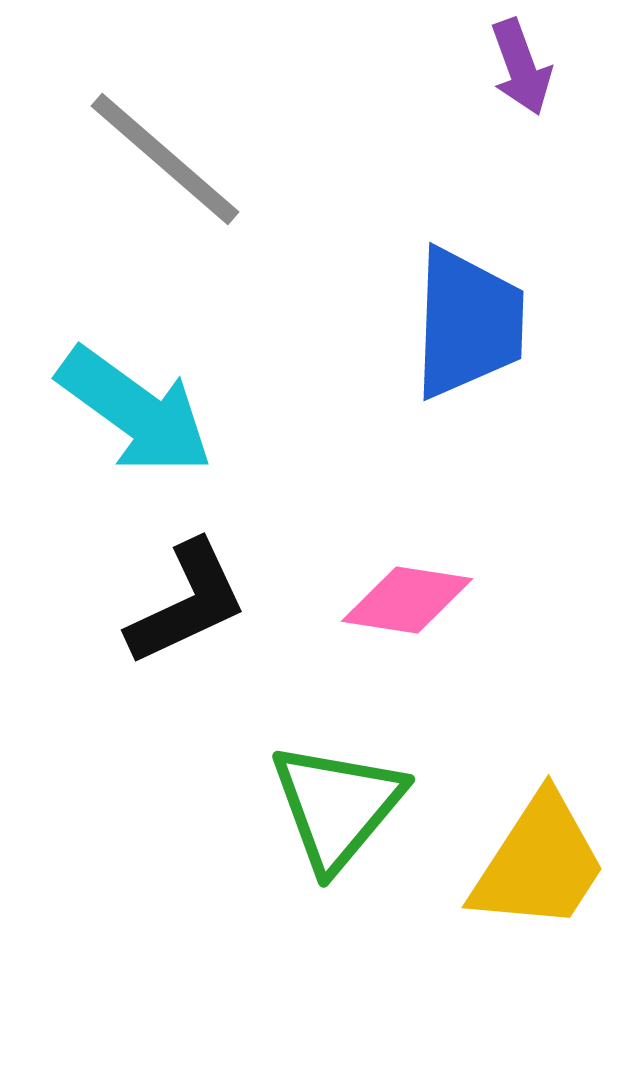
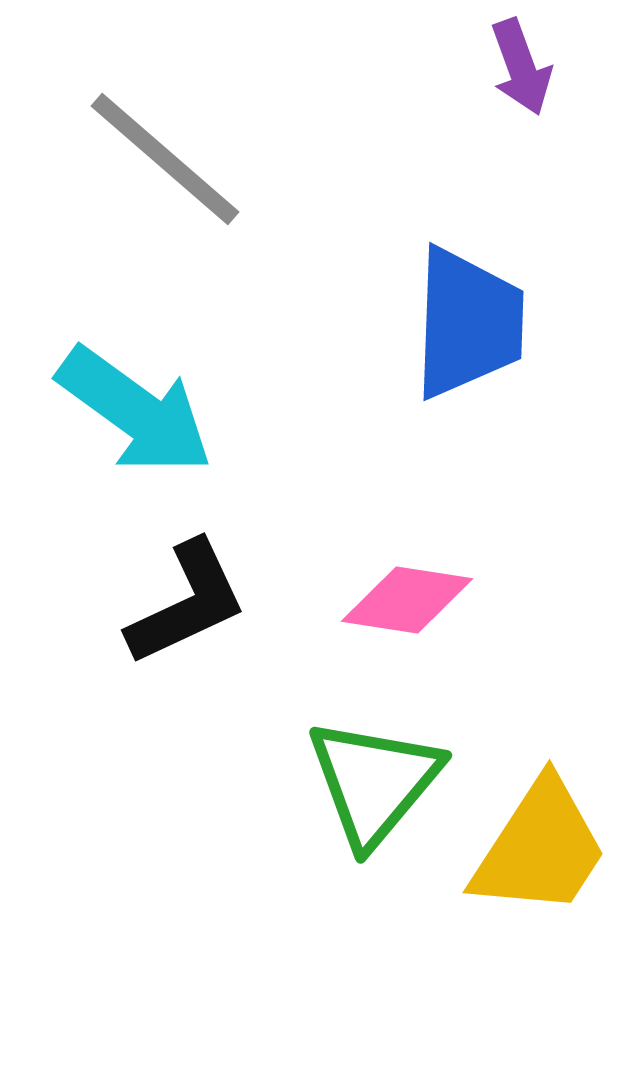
green triangle: moved 37 px right, 24 px up
yellow trapezoid: moved 1 px right, 15 px up
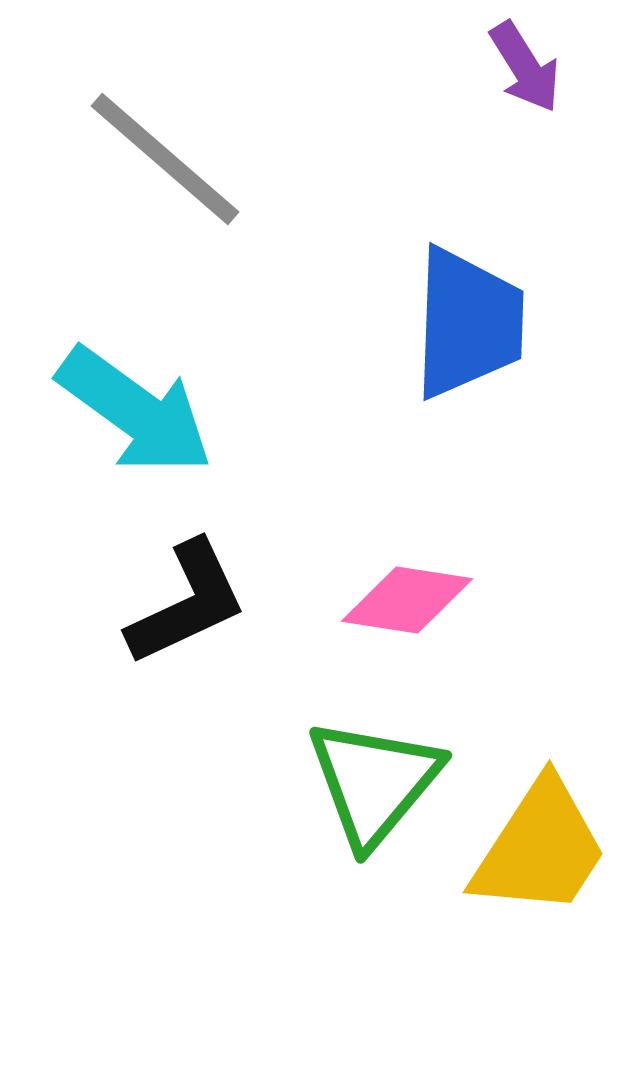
purple arrow: moved 4 px right; rotated 12 degrees counterclockwise
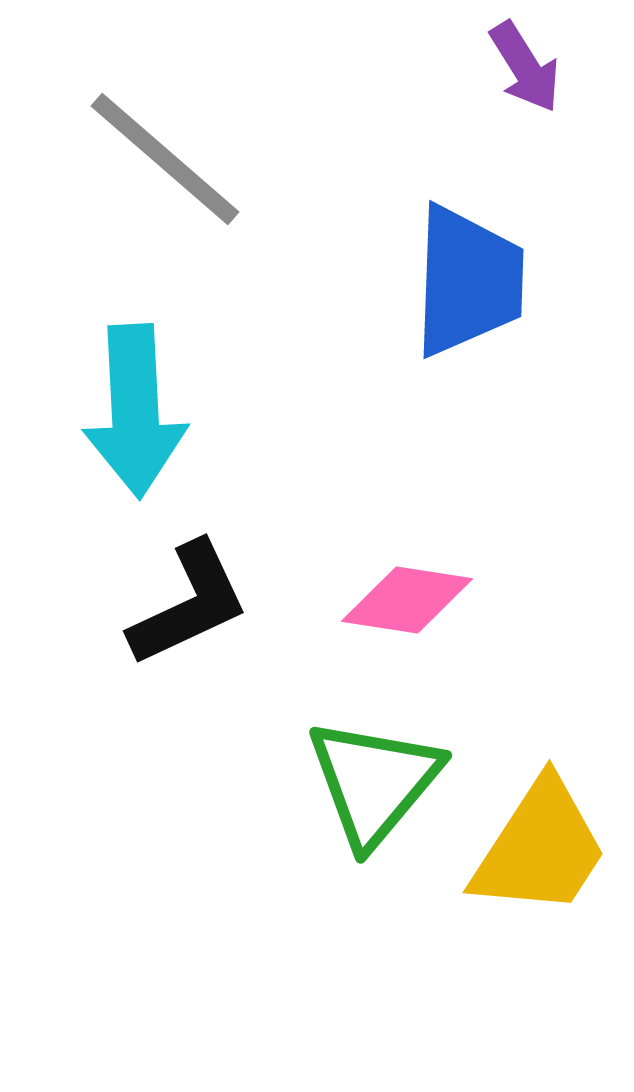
blue trapezoid: moved 42 px up
cyan arrow: rotated 51 degrees clockwise
black L-shape: moved 2 px right, 1 px down
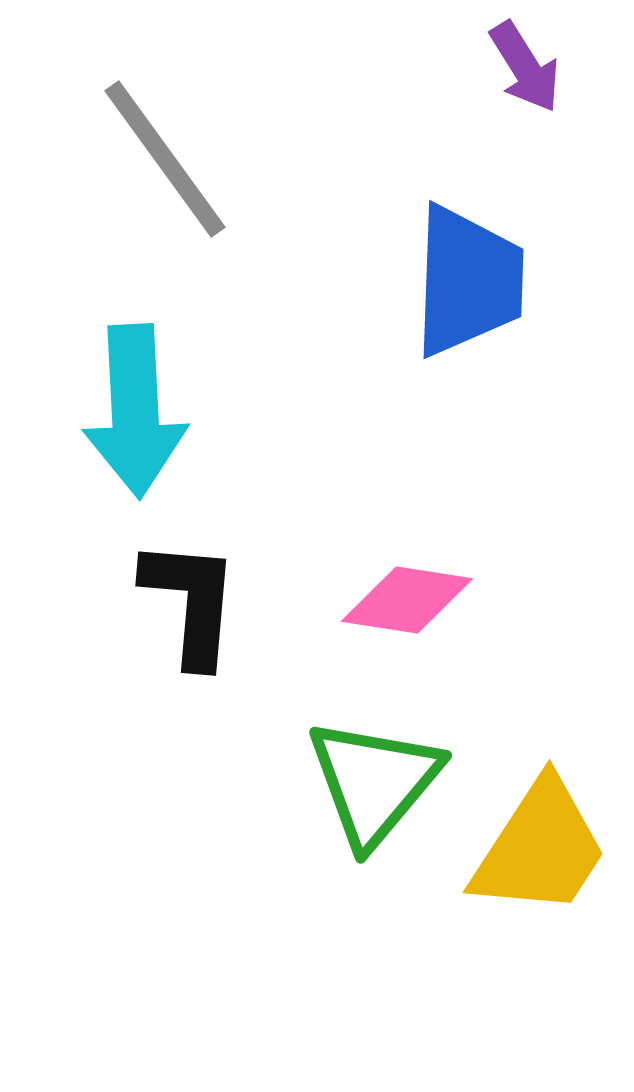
gray line: rotated 13 degrees clockwise
black L-shape: moved 2 px right, 2 px up; rotated 60 degrees counterclockwise
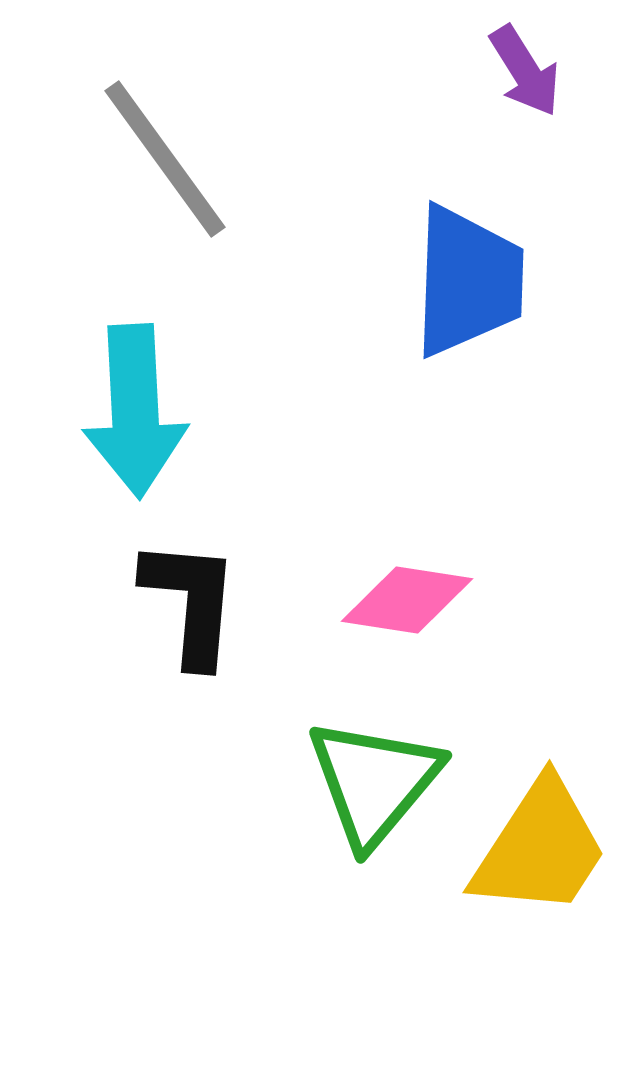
purple arrow: moved 4 px down
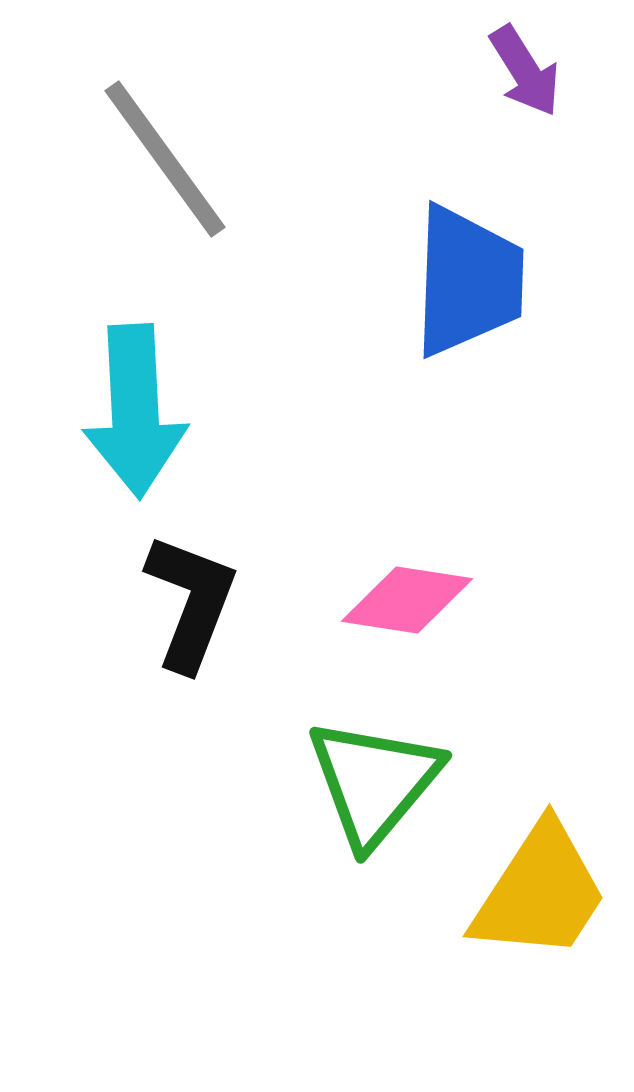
black L-shape: rotated 16 degrees clockwise
yellow trapezoid: moved 44 px down
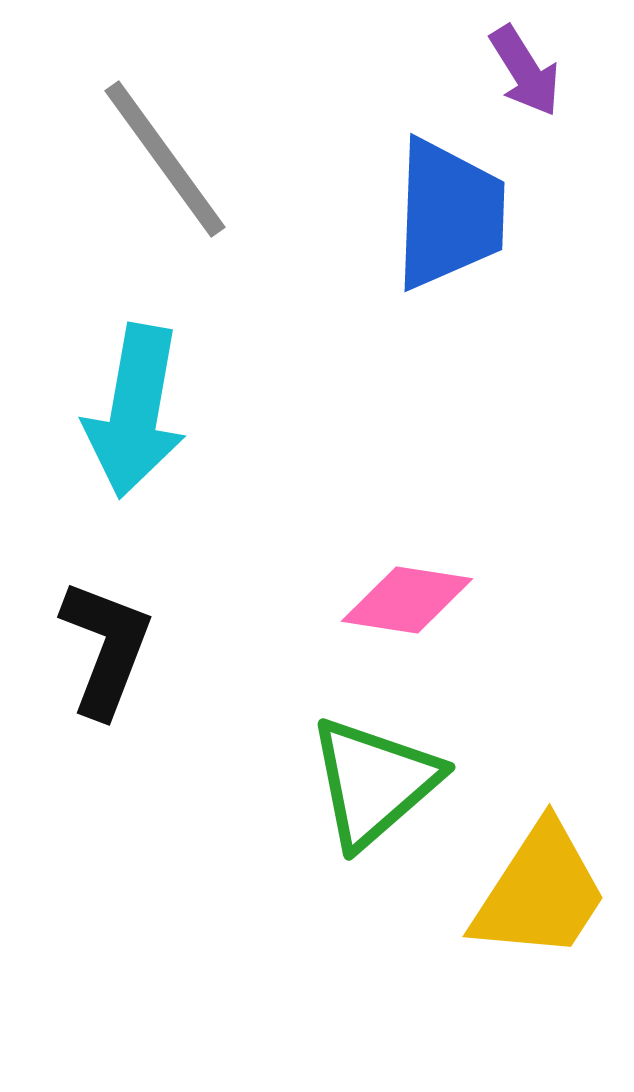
blue trapezoid: moved 19 px left, 67 px up
cyan arrow: rotated 13 degrees clockwise
black L-shape: moved 85 px left, 46 px down
green triangle: rotated 9 degrees clockwise
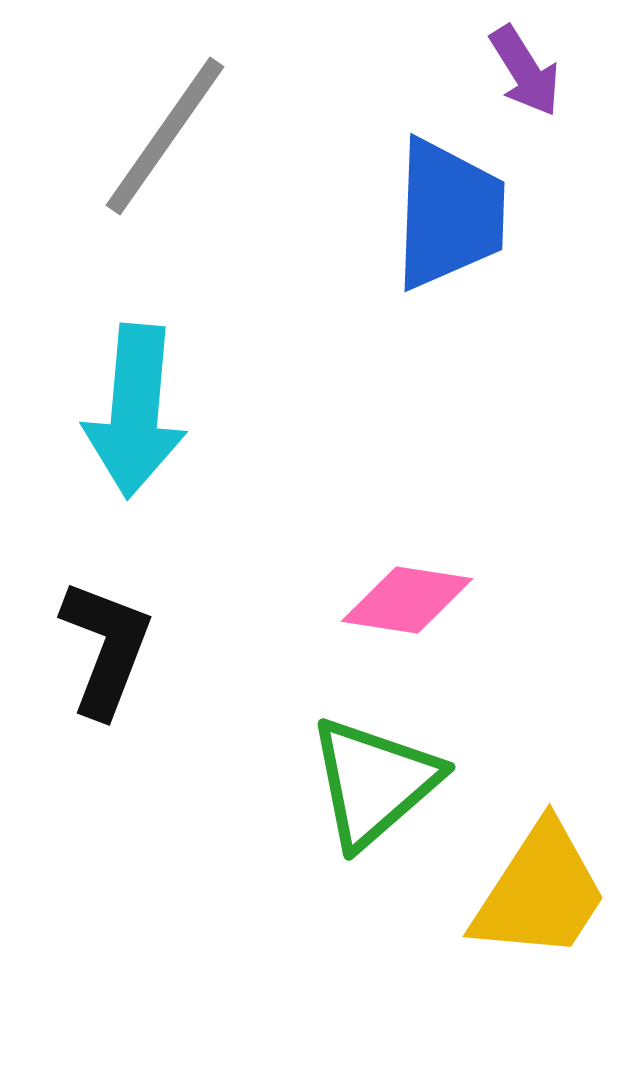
gray line: moved 23 px up; rotated 71 degrees clockwise
cyan arrow: rotated 5 degrees counterclockwise
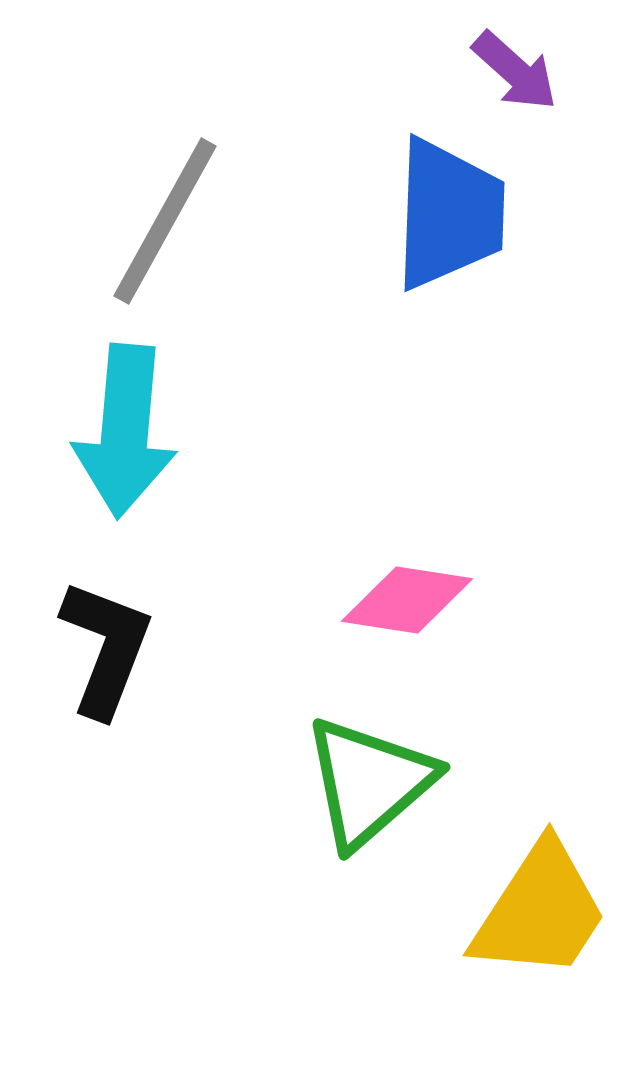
purple arrow: moved 10 px left; rotated 16 degrees counterclockwise
gray line: moved 85 px down; rotated 6 degrees counterclockwise
cyan arrow: moved 10 px left, 20 px down
green triangle: moved 5 px left
yellow trapezoid: moved 19 px down
